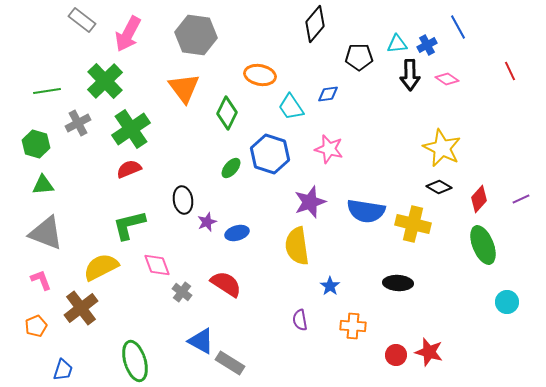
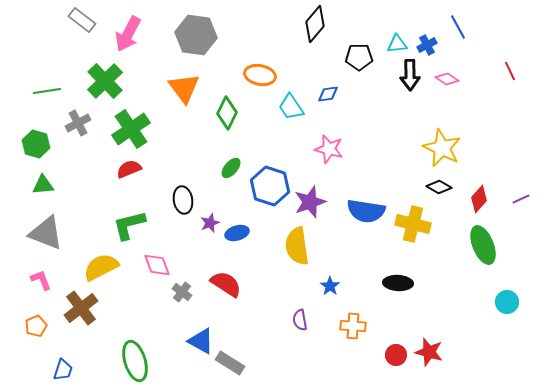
blue hexagon at (270, 154): moved 32 px down
purple star at (207, 222): moved 3 px right, 1 px down
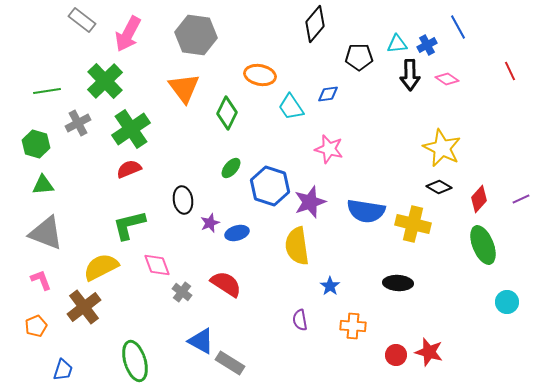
brown cross at (81, 308): moved 3 px right, 1 px up
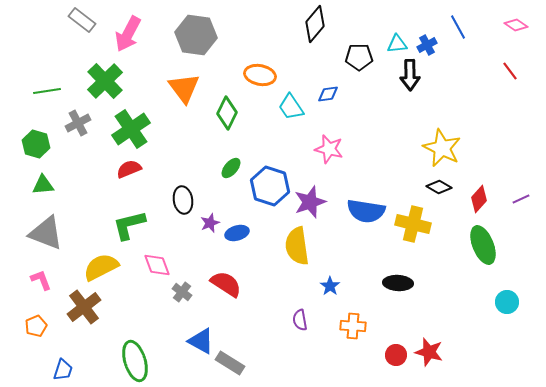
red line at (510, 71): rotated 12 degrees counterclockwise
pink diamond at (447, 79): moved 69 px right, 54 px up
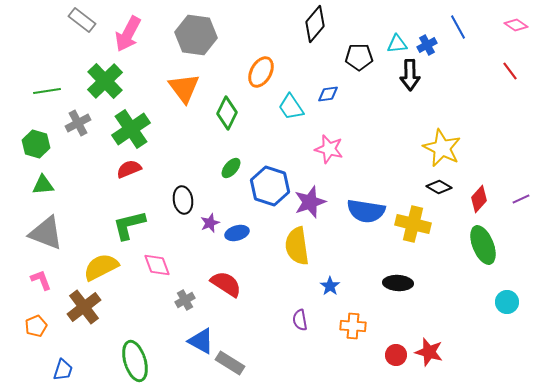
orange ellipse at (260, 75): moved 1 px right, 3 px up; rotated 72 degrees counterclockwise
gray cross at (182, 292): moved 3 px right, 8 px down; rotated 24 degrees clockwise
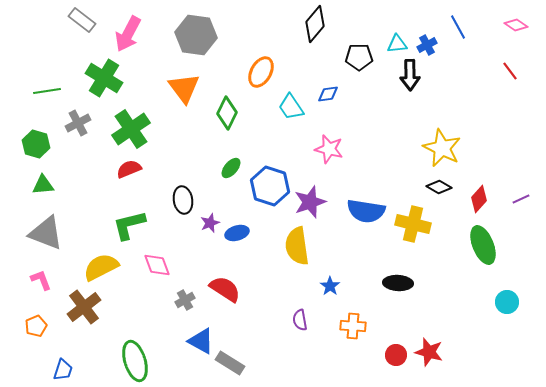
green cross at (105, 81): moved 1 px left, 3 px up; rotated 15 degrees counterclockwise
red semicircle at (226, 284): moved 1 px left, 5 px down
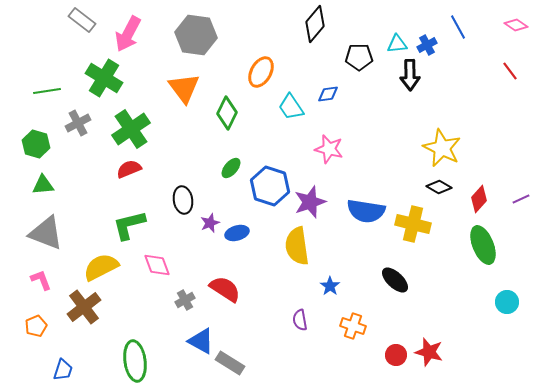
black ellipse at (398, 283): moved 3 px left, 3 px up; rotated 40 degrees clockwise
orange cross at (353, 326): rotated 15 degrees clockwise
green ellipse at (135, 361): rotated 9 degrees clockwise
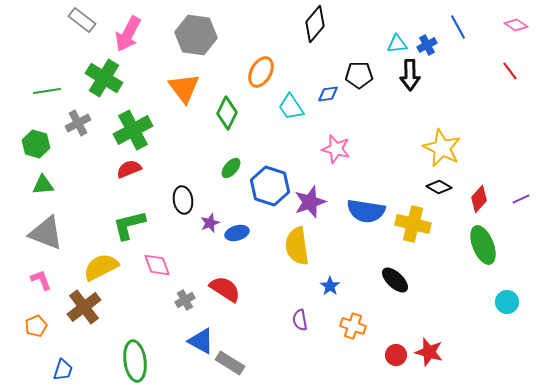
black pentagon at (359, 57): moved 18 px down
green cross at (131, 129): moved 2 px right, 1 px down; rotated 6 degrees clockwise
pink star at (329, 149): moved 7 px right
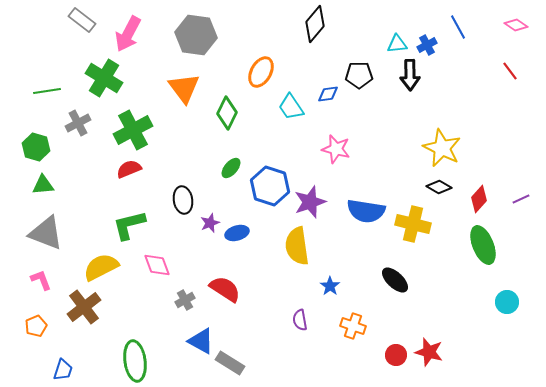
green hexagon at (36, 144): moved 3 px down
